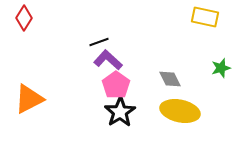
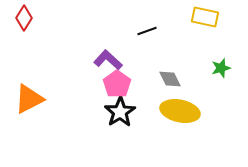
black line: moved 48 px right, 11 px up
pink pentagon: moved 1 px right, 1 px up
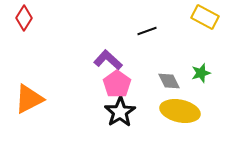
yellow rectangle: rotated 16 degrees clockwise
green star: moved 20 px left, 5 px down
gray diamond: moved 1 px left, 2 px down
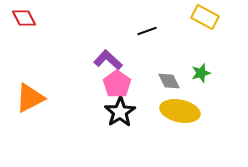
red diamond: rotated 60 degrees counterclockwise
orange triangle: moved 1 px right, 1 px up
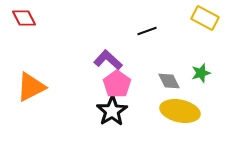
yellow rectangle: moved 1 px down
orange triangle: moved 1 px right, 11 px up
black star: moved 8 px left, 1 px up
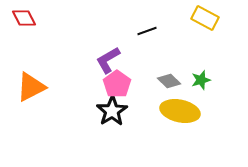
purple L-shape: rotated 72 degrees counterclockwise
green star: moved 7 px down
gray diamond: rotated 20 degrees counterclockwise
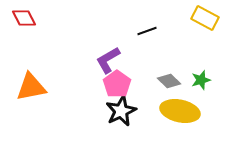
orange triangle: rotated 16 degrees clockwise
black star: moved 9 px right; rotated 8 degrees clockwise
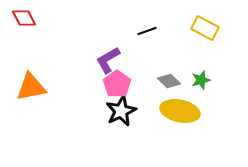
yellow rectangle: moved 10 px down
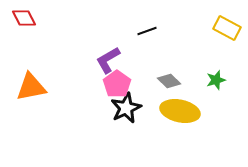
yellow rectangle: moved 22 px right
green star: moved 15 px right
black star: moved 5 px right, 3 px up
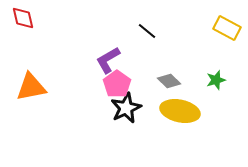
red diamond: moved 1 px left; rotated 15 degrees clockwise
black line: rotated 60 degrees clockwise
